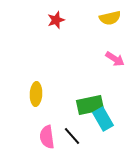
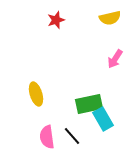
pink arrow: rotated 90 degrees clockwise
yellow ellipse: rotated 20 degrees counterclockwise
green rectangle: moved 1 px left, 1 px up
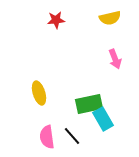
red star: rotated 12 degrees clockwise
pink arrow: rotated 54 degrees counterclockwise
yellow ellipse: moved 3 px right, 1 px up
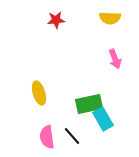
yellow semicircle: rotated 15 degrees clockwise
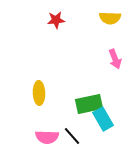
yellow ellipse: rotated 15 degrees clockwise
pink semicircle: rotated 80 degrees counterclockwise
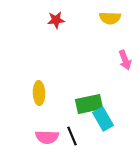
pink arrow: moved 10 px right, 1 px down
black line: rotated 18 degrees clockwise
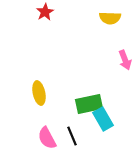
red star: moved 11 px left, 8 px up; rotated 24 degrees counterclockwise
yellow ellipse: rotated 10 degrees counterclockwise
pink semicircle: moved 1 px down; rotated 60 degrees clockwise
